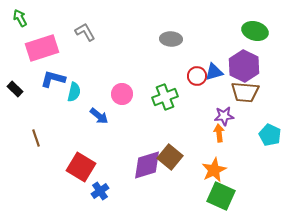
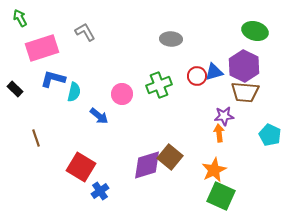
green cross: moved 6 px left, 12 px up
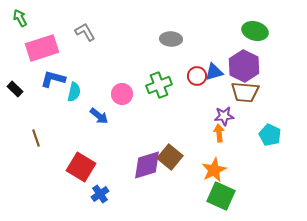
blue cross: moved 3 px down
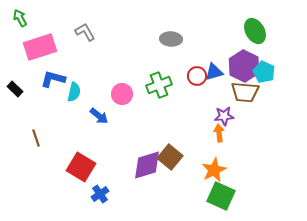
green ellipse: rotated 45 degrees clockwise
pink rectangle: moved 2 px left, 1 px up
cyan pentagon: moved 6 px left, 63 px up
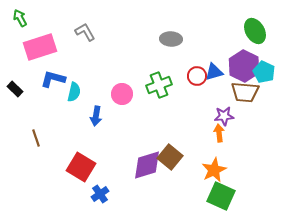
blue arrow: moved 3 px left; rotated 60 degrees clockwise
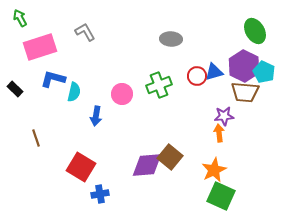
purple diamond: rotated 12 degrees clockwise
blue cross: rotated 24 degrees clockwise
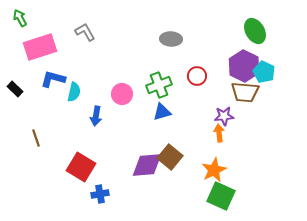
blue triangle: moved 52 px left, 40 px down
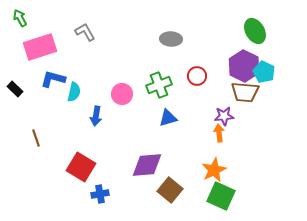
blue triangle: moved 6 px right, 6 px down
brown square: moved 33 px down
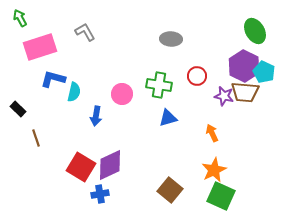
green cross: rotated 30 degrees clockwise
black rectangle: moved 3 px right, 20 px down
purple star: moved 20 px up; rotated 18 degrees clockwise
orange arrow: moved 7 px left; rotated 18 degrees counterclockwise
purple diamond: moved 37 px left; rotated 20 degrees counterclockwise
